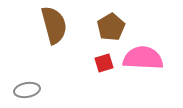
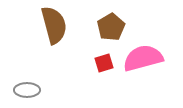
pink semicircle: rotated 18 degrees counterclockwise
gray ellipse: rotated 10 degrees clockwise
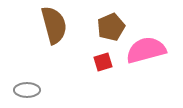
brown pentagon: rotated 8 degrees clockwise
pink semicircle: moved 3 px right, 8 px up
red square: moved 1 px left, 1 px up
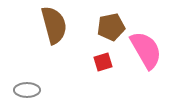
brown pentagon: rotated 12 degrees clockwise
pink semicircle: rotated 75 degrees clockwise
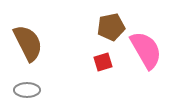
brown semicircle: moved 26 px left, 18 px down; rotated 12 degrees counterclockwise
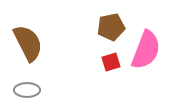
pink semicircle: rotated 51 degrees clockwise
red square: moved 8 px right
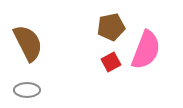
red square: rotated 12 degrees counterclockwise
